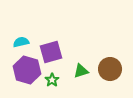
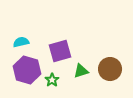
purple square: moved 9 px right, 1 px up
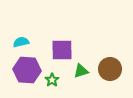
purple square: moved 2 px right, 1 px up; rotated 15 degrees clockwise
purple hexagon: rotated 12 degrees counterclockwise
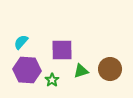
cyan semicircle: rotated 35 degrees counterclockwise
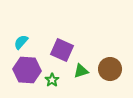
purple square: rotated 25 degrees clockwise
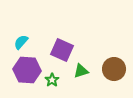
brown circle: moved 4 px right
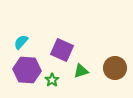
brown circle: moved 1 px right, 1 px up
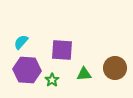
purple square: rotated 20 degrees counterclockwise
green triangle: moved 3 px right, 3 px down; rotated 14 degrees clockwise
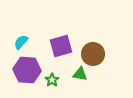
purple square: moved 1 px left, 4 px up; rotated 20 degrees counterclockwise
brown circle: moved 22 px left, 14 px up
green triangle: moved 4 px left; rotated 14 degrees clockwise
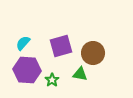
cyan semicircle: moved 2 px right, 1 px down
brown circle: moved 1 px up
